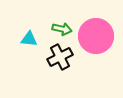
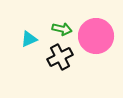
cyan triangle: rotated 30 degrees counterclockwise
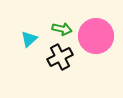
cyan triangle: rotated 18 degrees counterclockwise
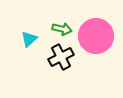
black cross: moved 1 px right
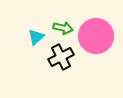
green arrow: moved 1 px right, 1 px up
cyan triangle: moved 7 px right, 2 px up
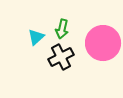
green arrow: moved 1 px left, 1 px down; rotated 90 degrees clockwise
pink circle: moved 7 px right, 7 px down
